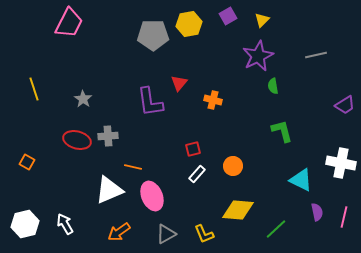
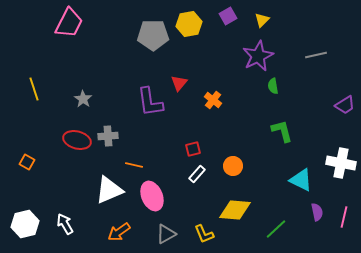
orange cross: rotated 24 degrees clockwise
orange line: moved 1 px right, 2 px up
yellow diamond: moved 3 px left
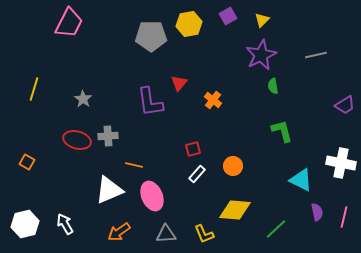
gray pentagon: moved 2 px left, 1 px down
purple star: moved 3 px right, 1 px up
yellow line: rotated 35 degrees clockwise
gray triangle: rotated 25 degrees clockwise
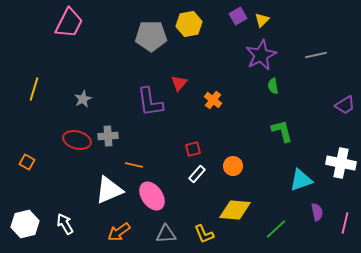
purple square: moved 10 px right
gray star: rotated 12 degrees clockwise
cyan triangle: rotated 45 degrees counterclockwise
pink ellipse: rotated 12 degrees counterclockwise
pink line: moved 1 px right, 6 px down
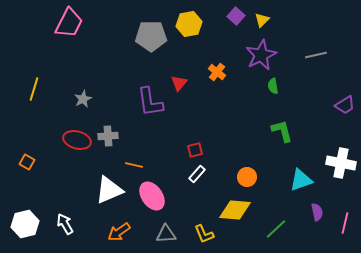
purple square: moved 2 px left; rotated 18 degrees counterclockwise
orange cross: moved 4 px right, 28 px up
red square: moved 2 px right, 1 px down
orange circle: moved 14 px right, 11 px down
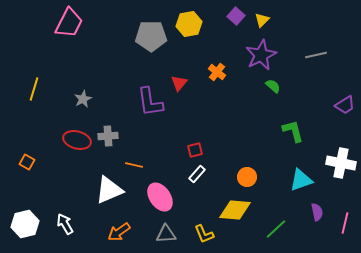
green semicircle: rotated 140 degrees clockwise
green L-shape: moved 11 px right
pink ellipse: moved 8 px right, 1 px down
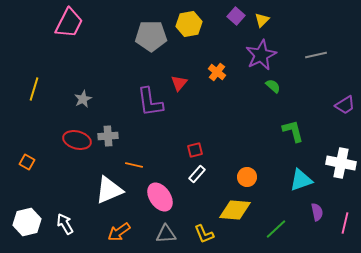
white hexagon: moved 2 px right, 2 px up
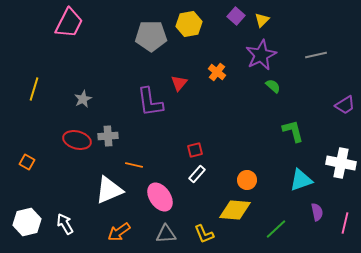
orange circle: moved 3 px down
